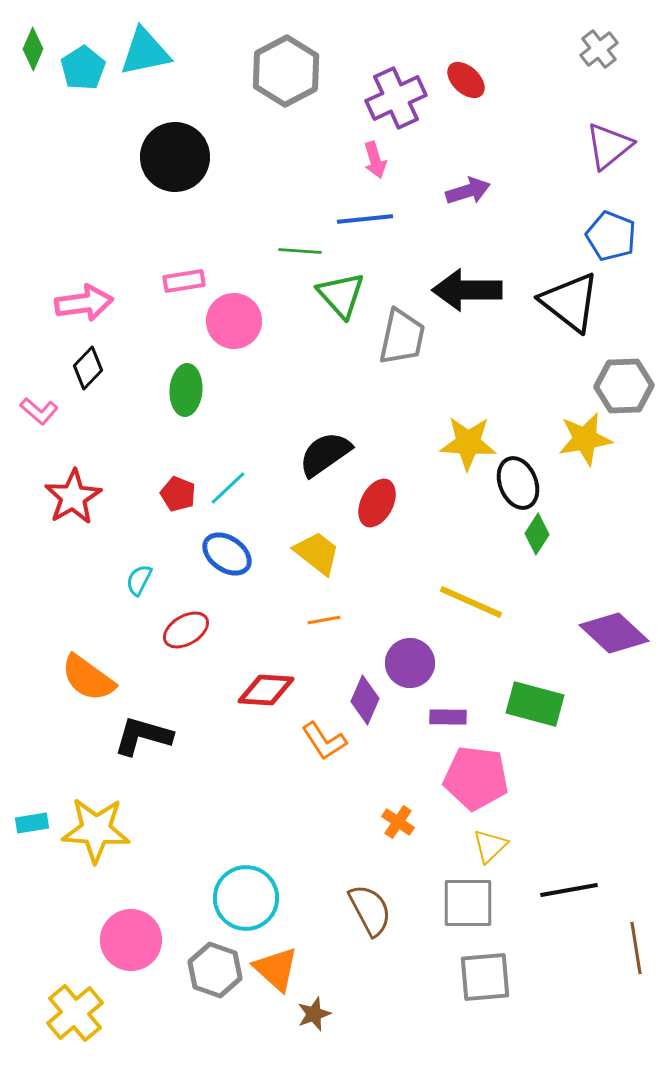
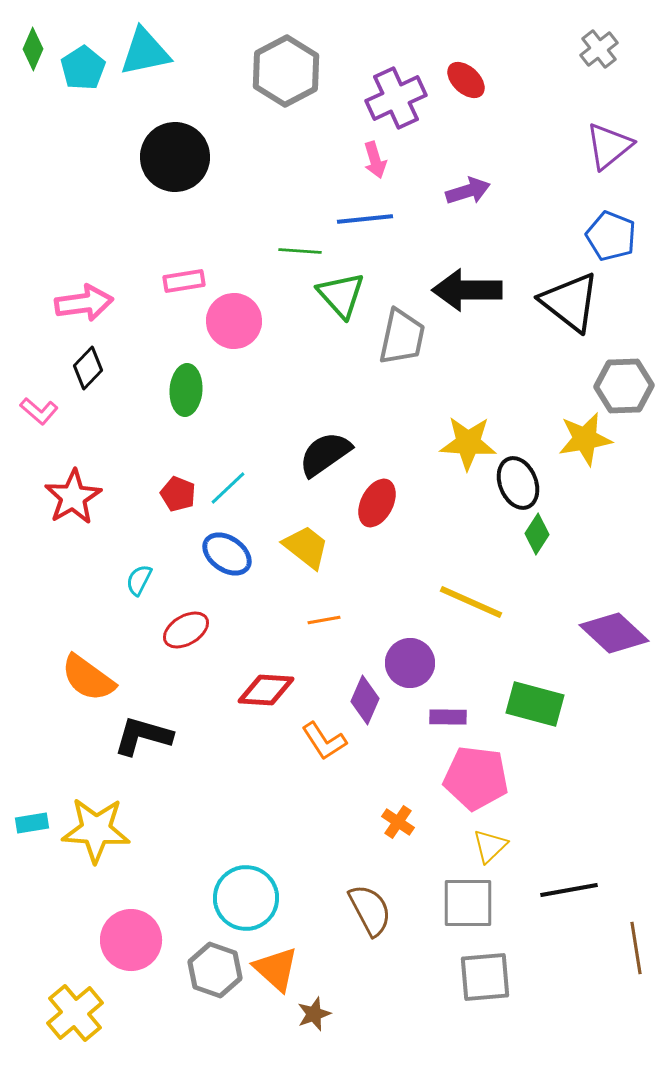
yellow trapezoid at (317, 553): moved 11 px left, 6 px up
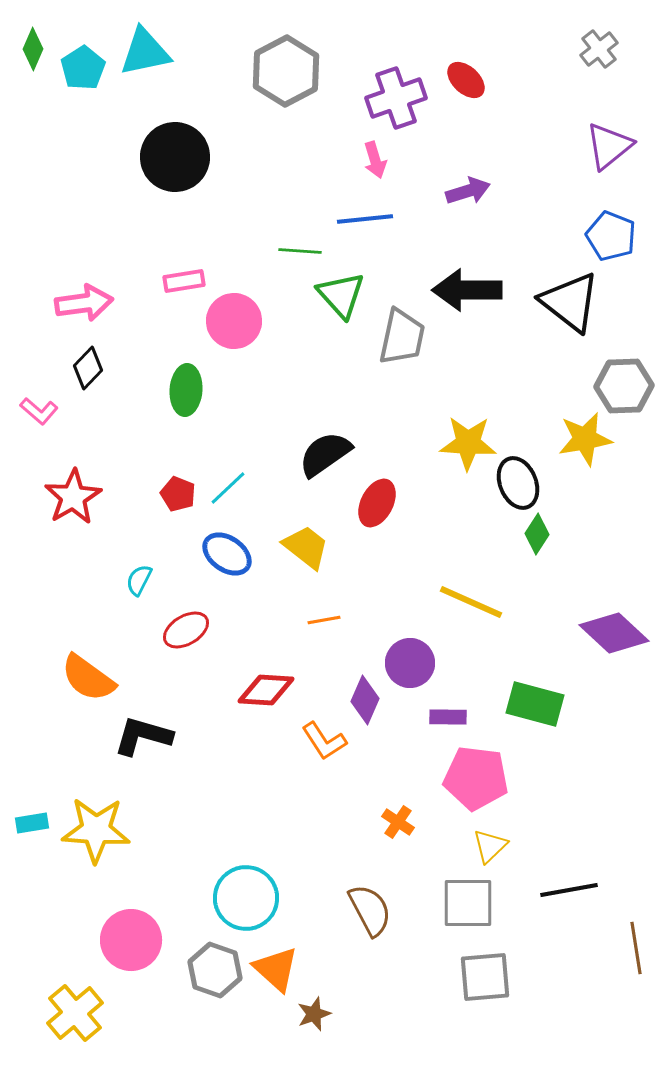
purple cross at (396, 98): rotated 6 degrees clockwise
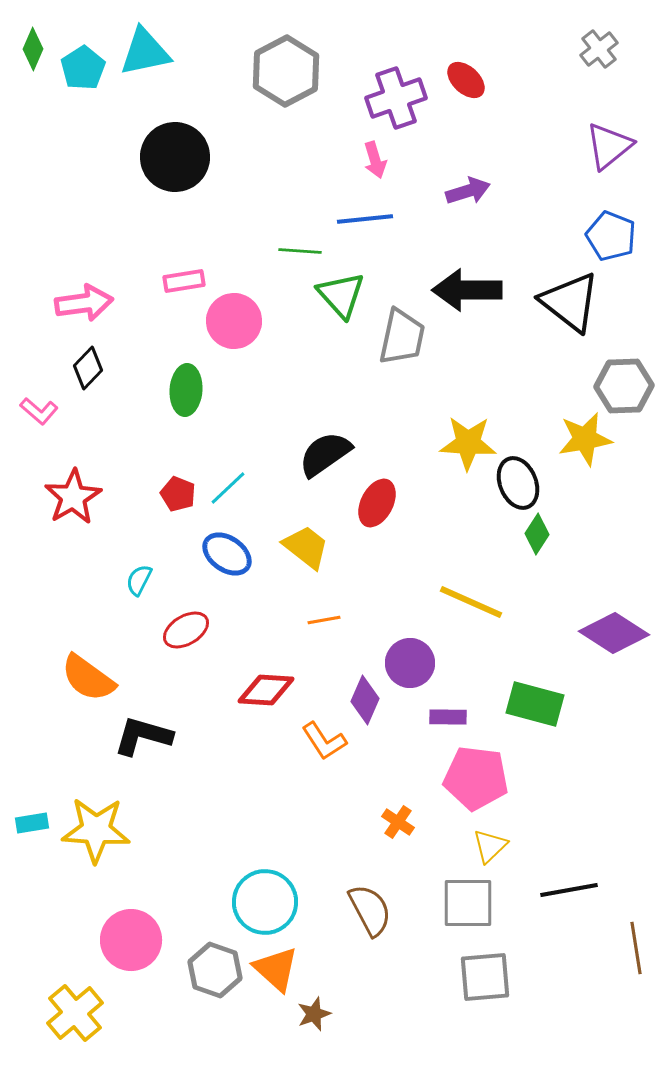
purple diamond at (614, 633): rotated 10 degrees counterclockwise
cyan circle at (246, 898): moved 19 px right, 4 px down
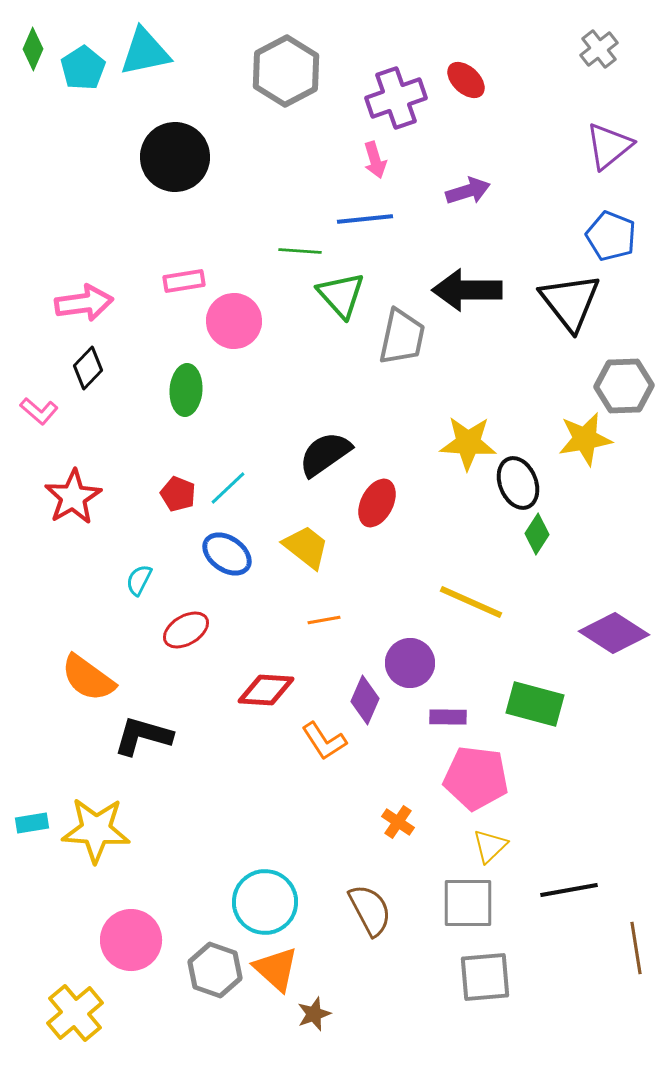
black triangle at (570, 302): rotated 14 degrees clockwise
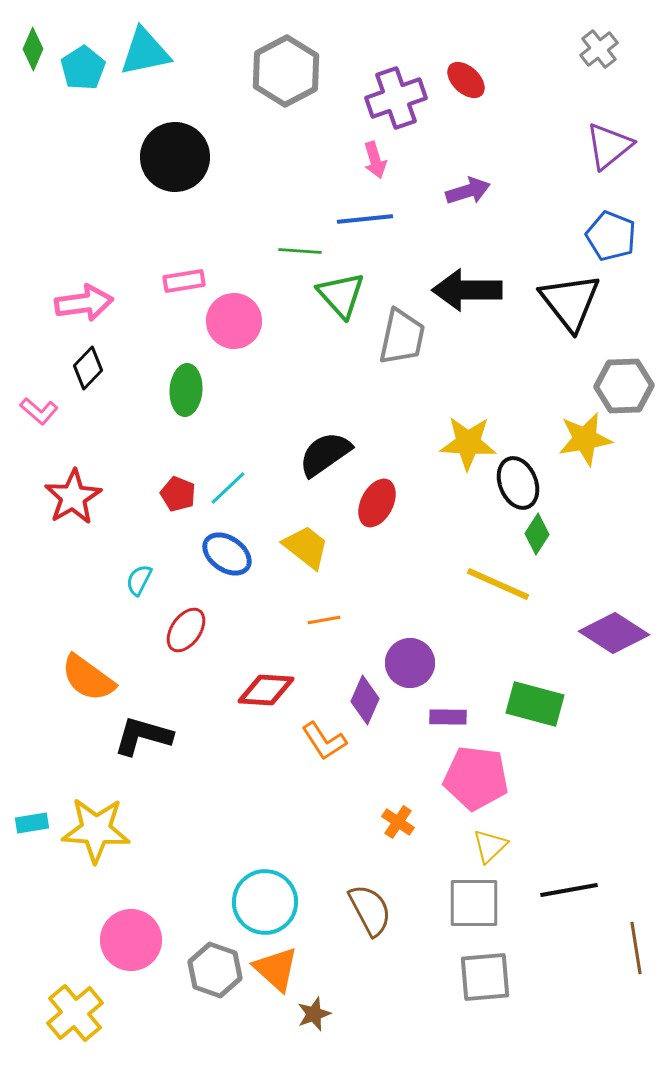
yellow line at (471, 602): moved 27 px right, 18 px up
red ellipse at (186, 630): rotated 24 degrees counterclockwise
gray square at (468, 903): moved 6 px right
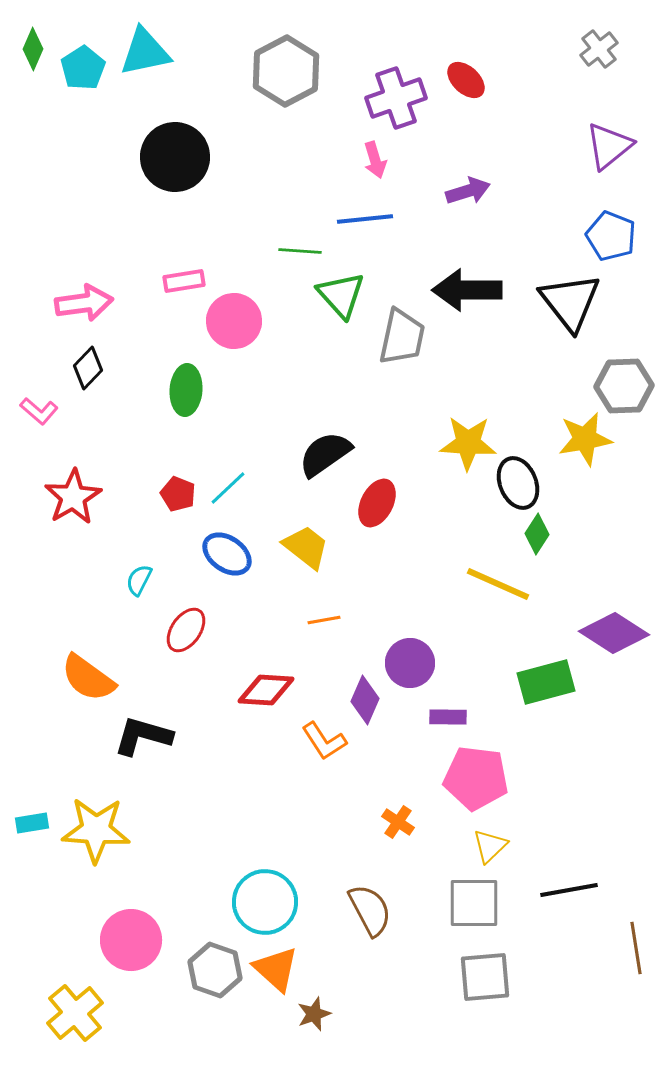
green rectangle at (535, 704): moved 11 px right, 22 px up; rotated 30 degrees counterclockwise
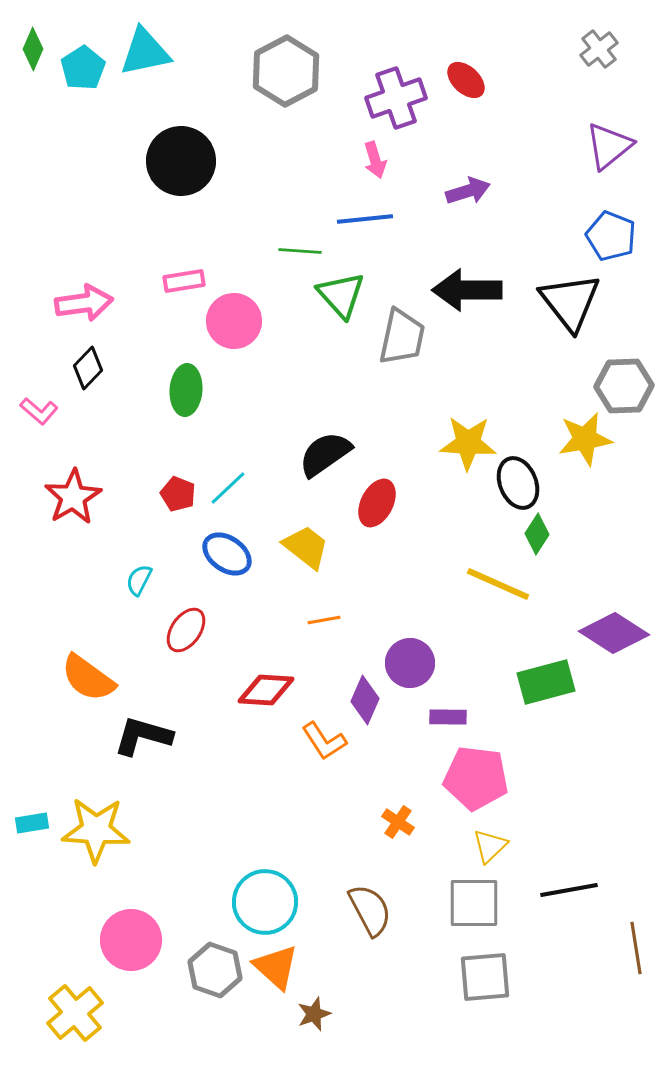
black circle at (175, 157): moved 6 px right, 4 px down
orange triangle at (276, 969): moved 2 px up
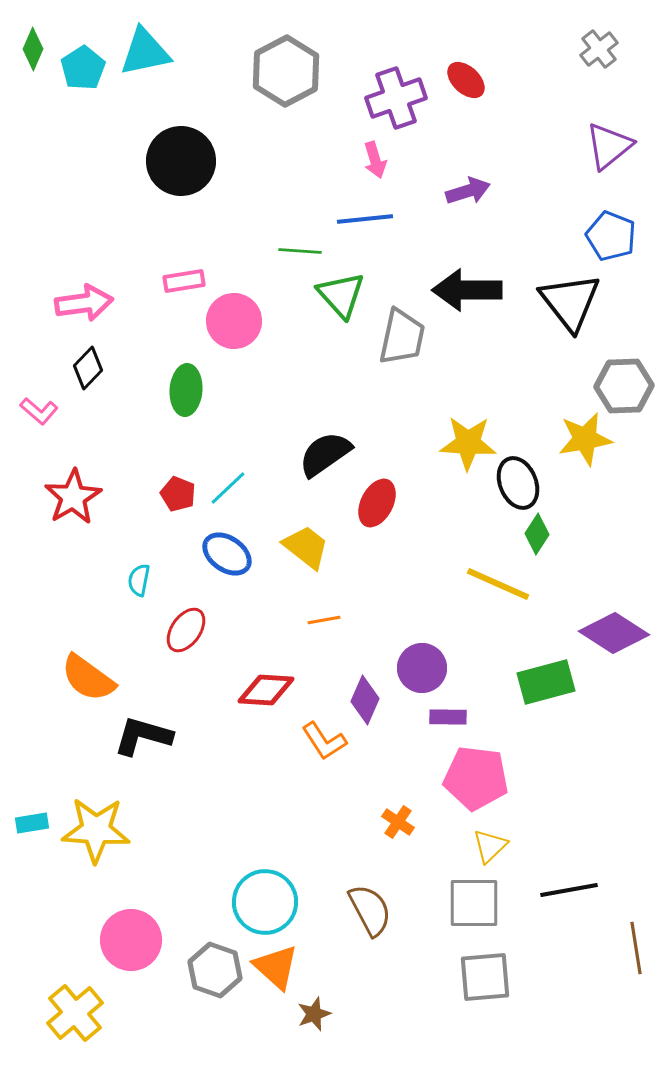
cyan semicircle at (139, 580): rotated 16 degrees counterclockwise
purple circle at (410, 663): moved 12 px right, 5 px down
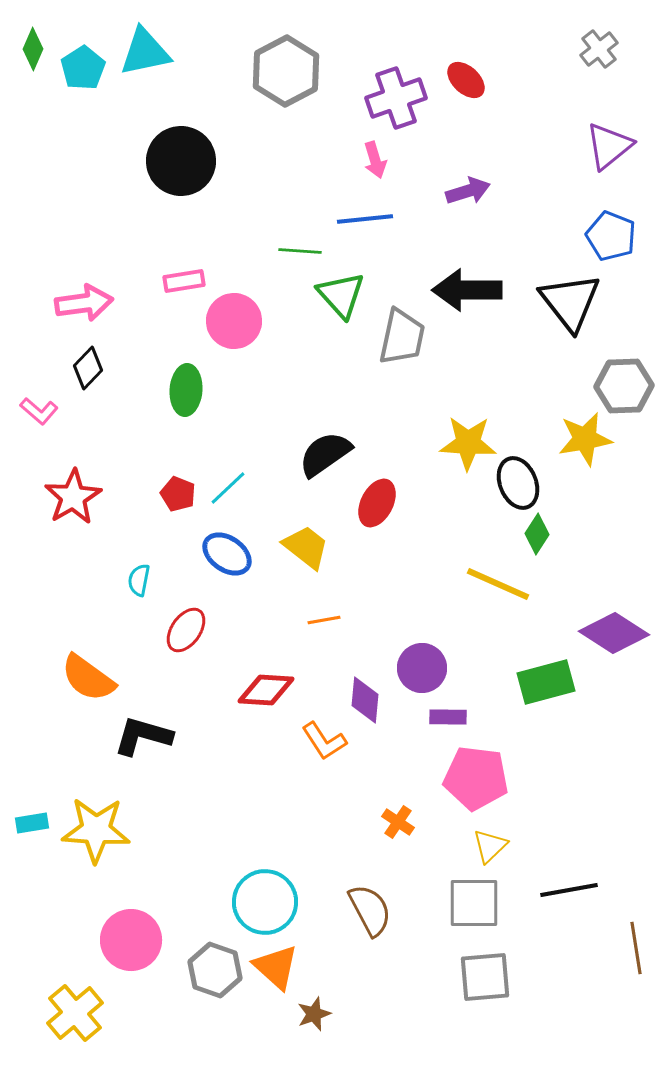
purple diamond at (365, 700): rotated 18 degrees counterclockwise
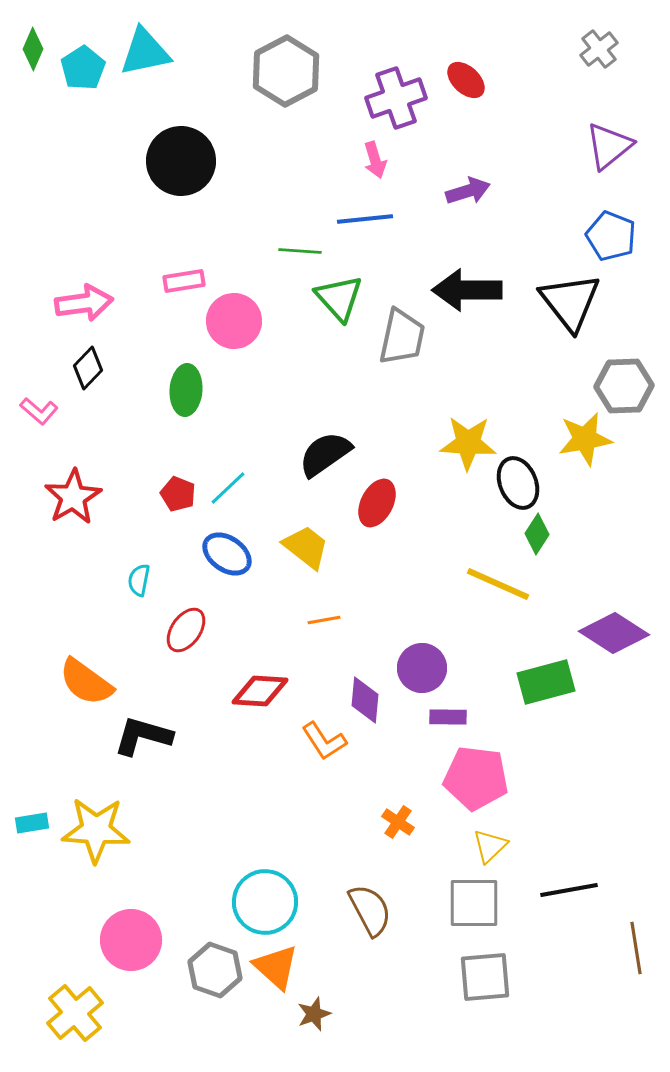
green triangle at (341, 295): moved 2 px left, 3 px down
orange semicircle at (88, 678): moved 2 px left, 4 px down
red diamond at (266, 690): moved 6 px left, 1 px down
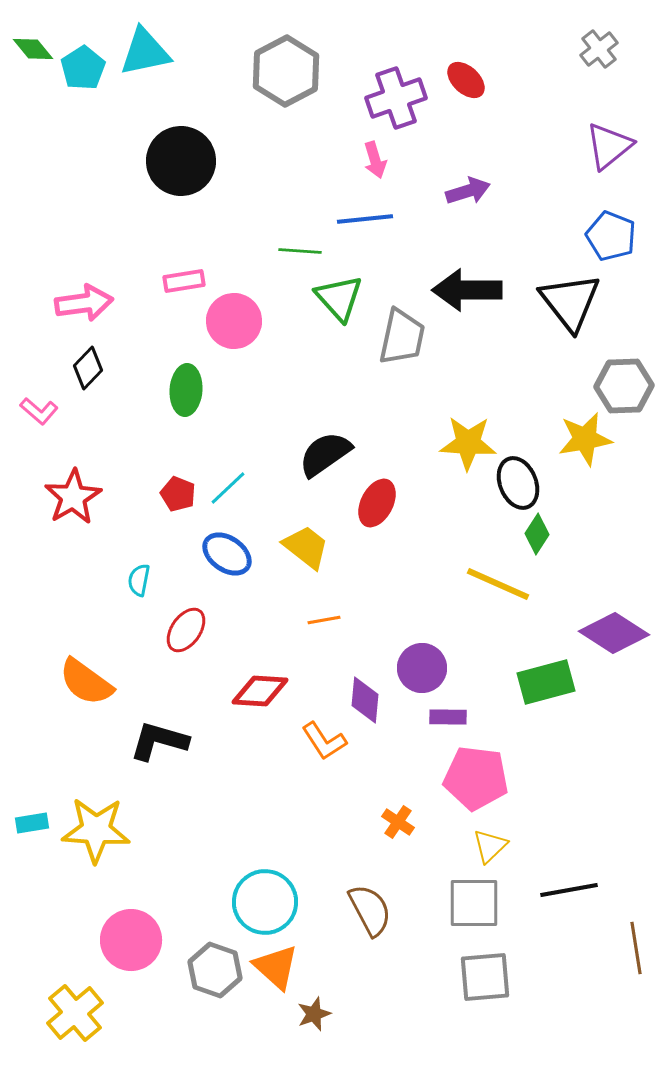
green diamond at (33, 49): rotated 63 degrees counterclockwise
black L-shape at (143, 736): moved 16 px right, 5 px down
